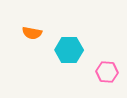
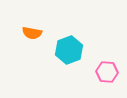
cyan hexagon: rotated 20 degrees counterclockwise
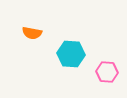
cyan hexagon: moved 2 px right, 4 px down; rotated 24 degrees clockwise
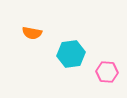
cyan hexagon: rotated 12 degrees counterclockwise
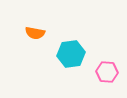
orange semicircle: moved 3 px right
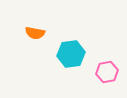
pink hexagon: rotated 15 degrees counterclockwise
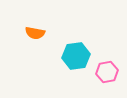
cyan hexagon: moved 5 px right, 2 px down
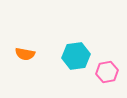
orange semicircle: moved 10 px left, 21 px down
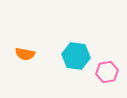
cyan hexagon: rotated 16 degrees clockwise
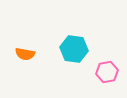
cyan hexagon: moved 2 px left, 7 px up
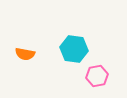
pink hexagon: moved 10 px left, 4 px down
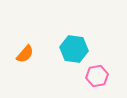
orange semicircle: rotated 60 degrees counterclockwise
